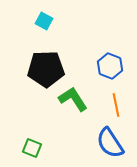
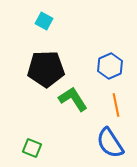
blue hexagon: rotated 15 degrees clockwise
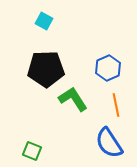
blue hexagon: moved 2 px left, 2 px down
blue semicircle: moved 1 px left
green square: moved 3 px down
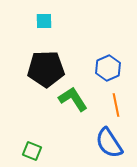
cyan square: rotated 30 degrees counterclockwise
